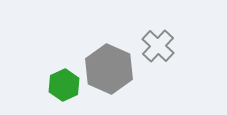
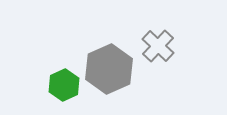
gray hexagon: rotated 12 degrees clockwise
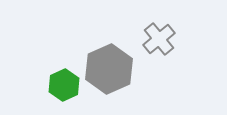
gray cross: moved 1 px right, 7 px up; rotated 8 degrees clockwise
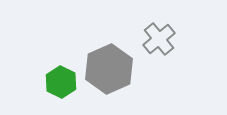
green hexagon: moved 3 px left, 3 px up; rotated 8 degrees counterclockwise
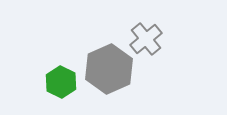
gray cross: moved 13 px left
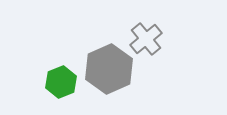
green hexagon: rotated 12 degrees clockwise
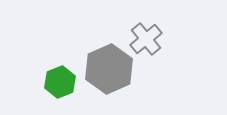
green hexagon: moved 1 px left
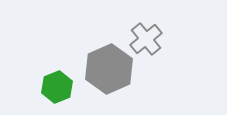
green hexagon: moved 3 px left, 5 px down
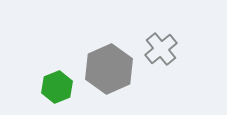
gray cross: moved 15 px right, 10 px down
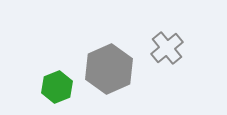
gray cross: moved 6 px right, 1 px up
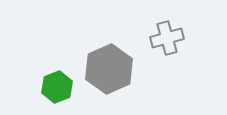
gray cross: moved 10 px up; rotated 24 degrees clockwise
